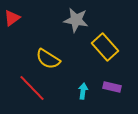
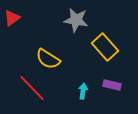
purple rectangle: moved 2 px up
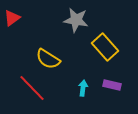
cyan arrow: moved 3 px up
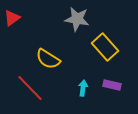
gray star: moved 1 px right, 1 px up
red line: moved 2 px left
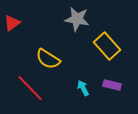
red triangle: moved 5 px down
yellow rectangle: moved 2 px right, 1 px up
cyan arrow: rotated 35 degrees counterclockwise
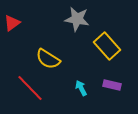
cyan arrow: moved 2 px left
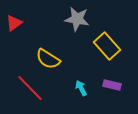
red triangle: moved 2 px right
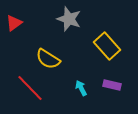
gray star: moved 8 px left; rotated 10 degrees clockwise
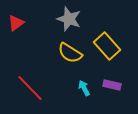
red triangle: moved 2 px right
yellow semicircle: moved 22 px right, 6 px up
cyan arrow: moved 3 px right
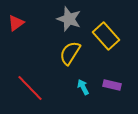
yellow rectangle: moved 1 px left, 10 px up
yellow semicircle: rotated 90 degrees clockwise
cyan arrow: moved 1 px left, 1 px up
